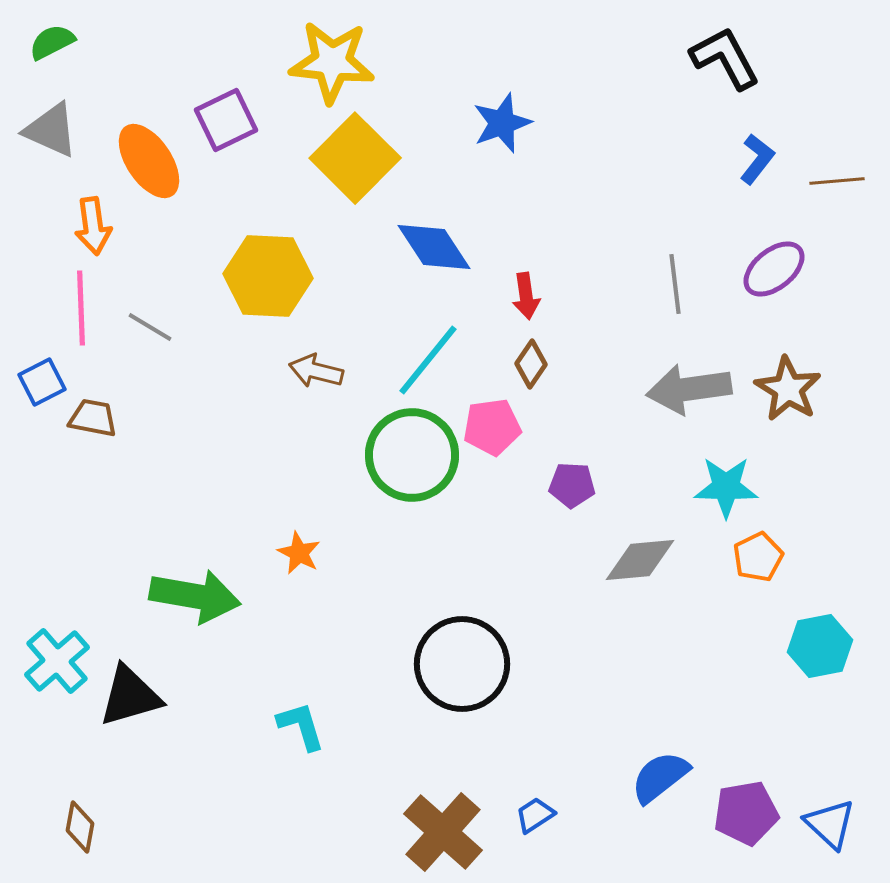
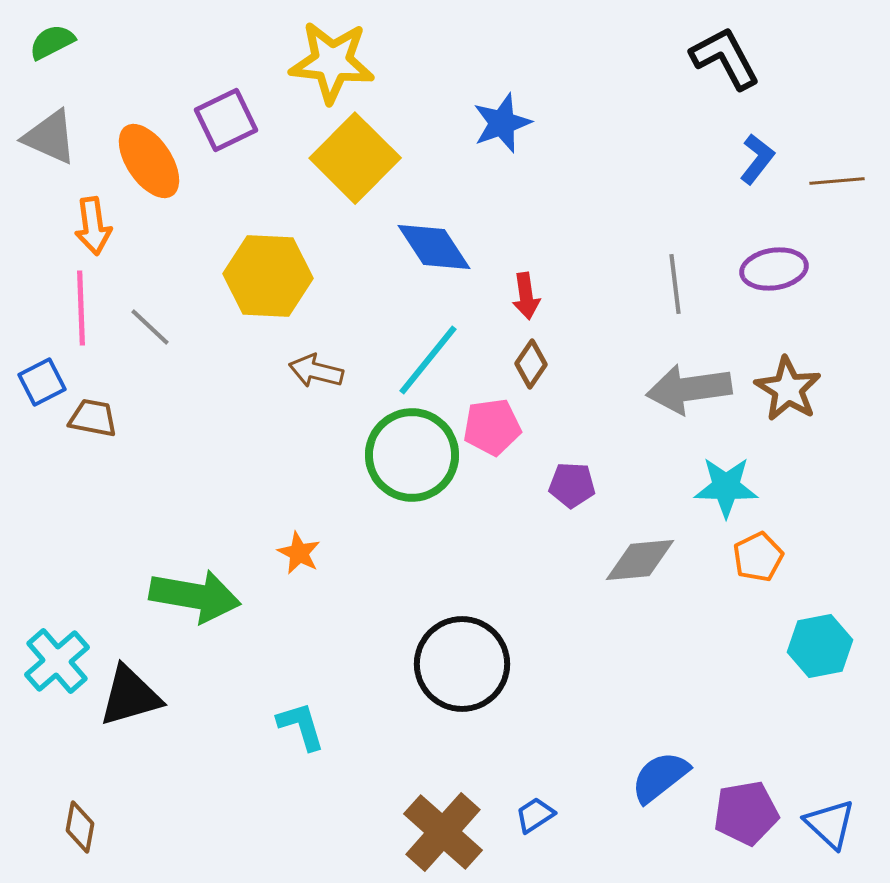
gray triangle at (51, 130): moved 1 px left, 7 px down
purple ellipse at (774, 269): rotated 30 degrees clockwise
gray line at (150, 327): rotated 12 degrees clockwise
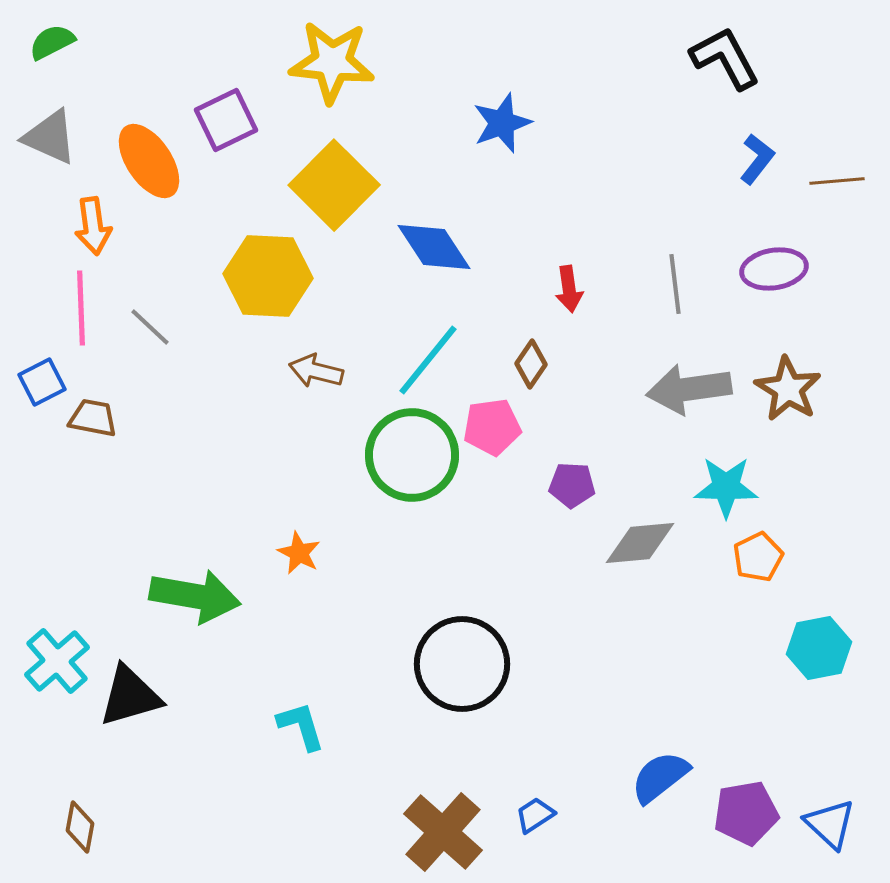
yellow square at (355, 158): moved 21 px left, 27 px down
red arrow at (526, 296): moved 43 px right, 7 px up
gray diamond at (640, 560): moved 17 px up
cyan hexagon at (820, 646): moved 1 px left, 2 px down
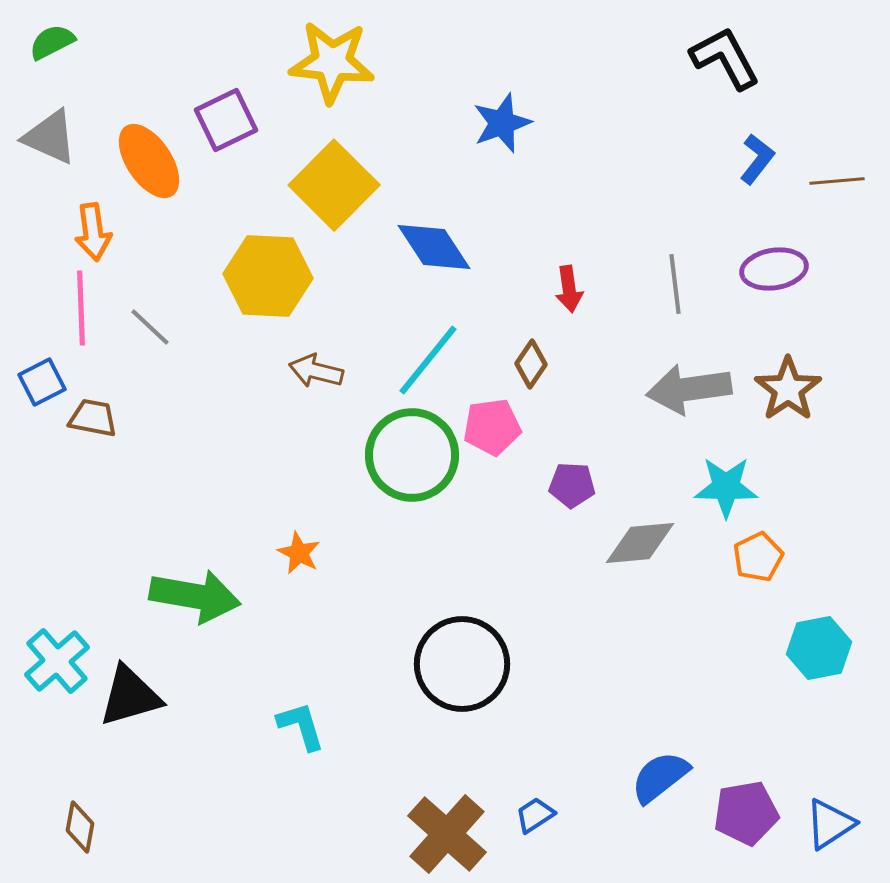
orange arrow at (93, 226): moved 6 px down
brown star at (788, 389): rotated 6 degrees clockwise
blue triangle at (830, 824): rotated 44 degrees clockwise
brown cross at (443, 832): moved 4 px right, 2 px down
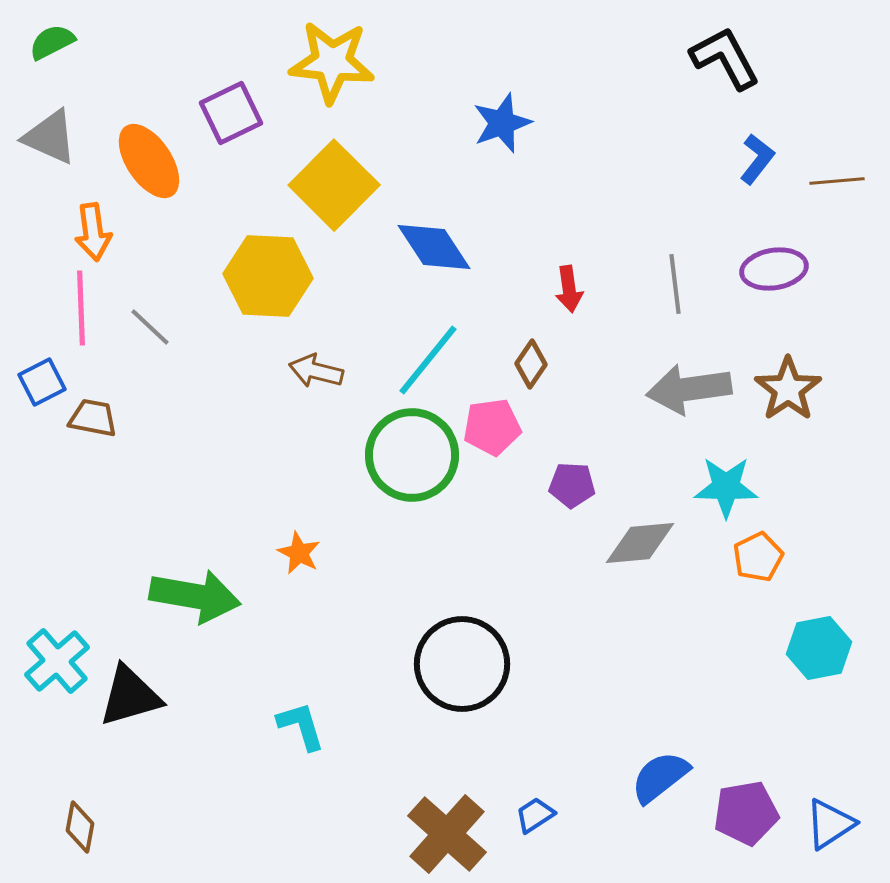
purple square at (226, 120): moved 5 px right, 7 px up
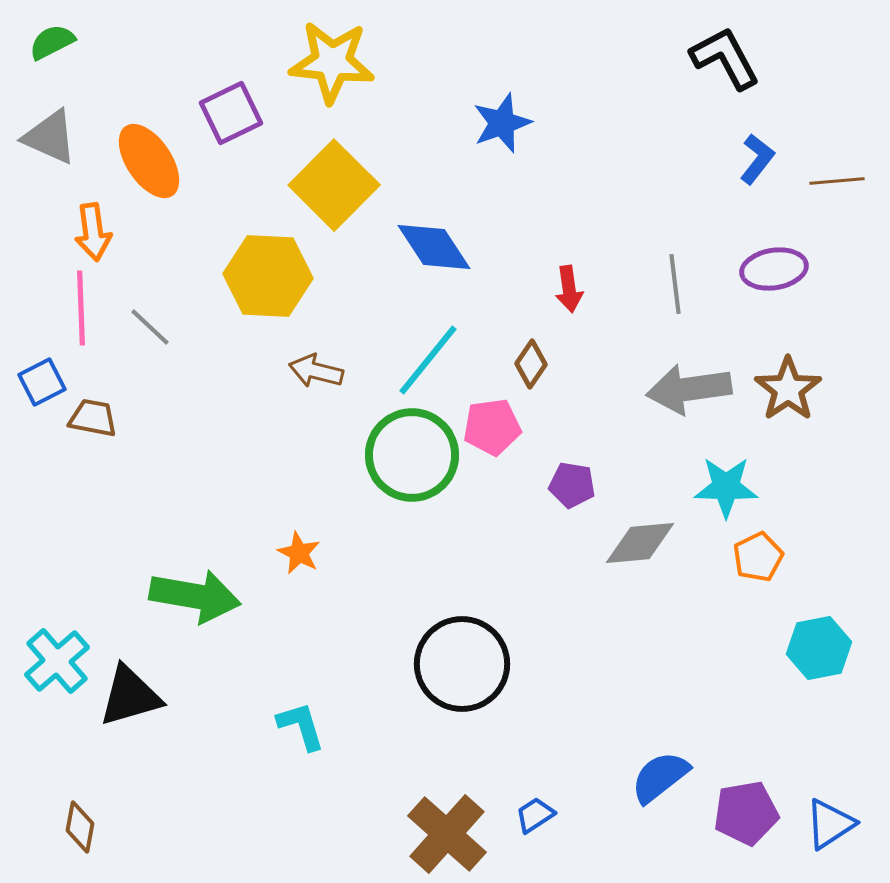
purple pentagon at (572, 485): rotated 6 degrees clockwise
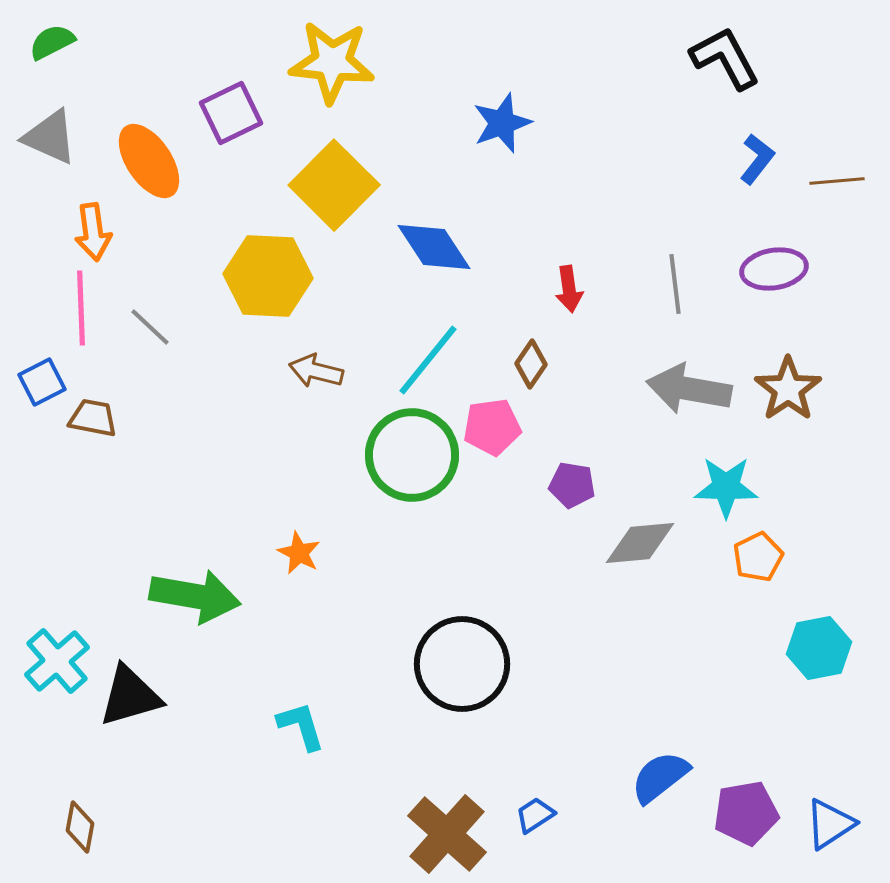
gray arrow at (689, 389): rotated 18 degrees clockwise
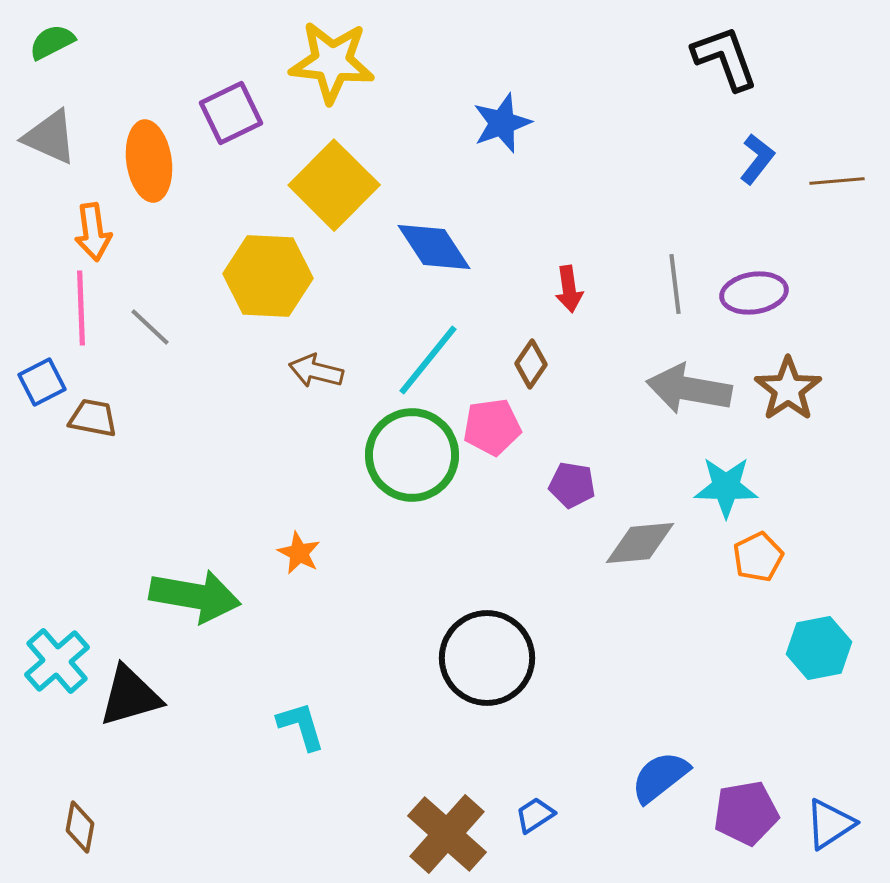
black L-shape at (725, 58): rotated 8 degrees clockwise
orange ellipse at (149, 161): rotated 26 degrees clockwise
purple ellipse at (774, 269): moved 20 px left, 24 px down
black circle at (462, 664): moved 25 px right, 6 px up
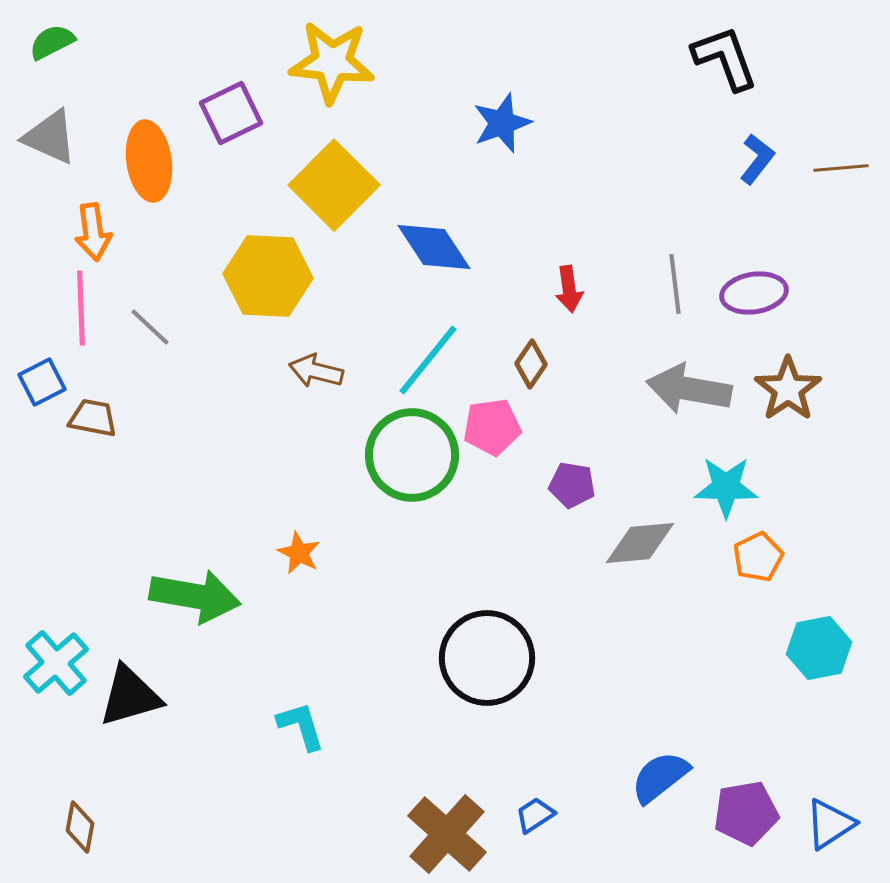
brown line at (837, 181): moved 4 px right, 13 px up
cyan cross at (57, 661): moved 1 px left, 2 px down
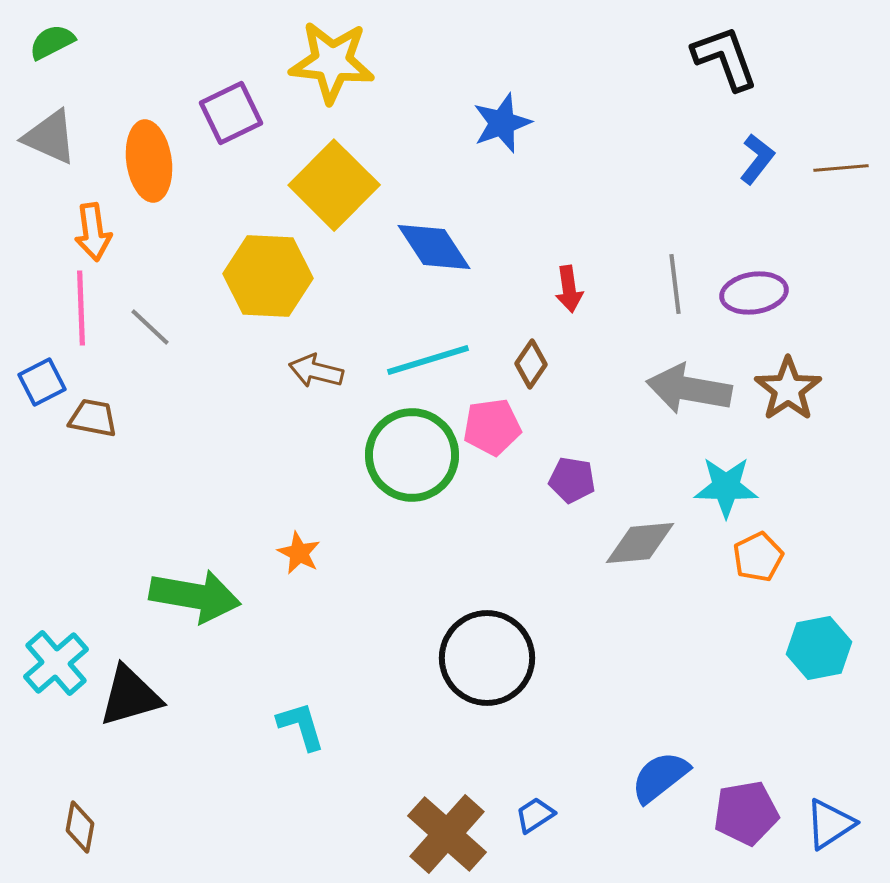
cyan line at (428, 360): rotated 34 degrees clockwise
purple pentagon at (572, 485): moved 5 px up
